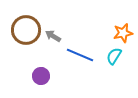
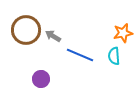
cyan semicircle: rotated 36 degrees counterclockwise
purple circle: moved 3 px down
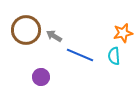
gray arrow: moved 1 px right
purple circle: moved 2 px up
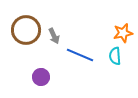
gray arrow: rotated 147 degrees counterclockwise
cyan semicircle: moved 1 px right
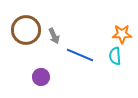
orange star: moved 1 px left, 1 px down; rotated 12 degrees clockwise
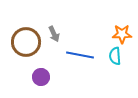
brown circle: moved 12 px down
gray arrow: moved 2 px up
blue line: rotated 12 degrees counterclockwise
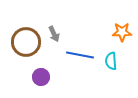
orange star: moved 2 px up
cyan semicircle: moved 4 px left, 5 px down
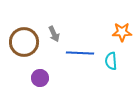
brown circle: moved 2 px left
blue line: moved 2 px up; rotated 8 degrees counterclockwise
purple circle: moved 1 px left, 1 px down
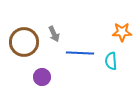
purple circle: moved 2 px right, 1 px up
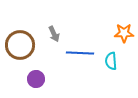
orange star: moved 2 px right, 1 px down
brown circle: moved 4 px left, 3 px down
purple circle: moved 6 px left, 2 px down
